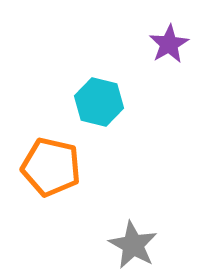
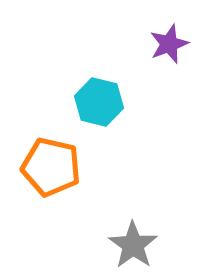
purple star: rotated 9 degrees clockwise
gray star: rotated 6 degrees clockwise
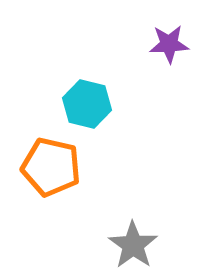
purple star: rotated 18 degrees clockwise
cyan hexagon: moved 12 px left, 2 px down
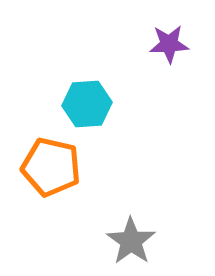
cyan hexagon: rotated 18 degrees counterclockwise
gray star: moved 2 px left, 4 px up
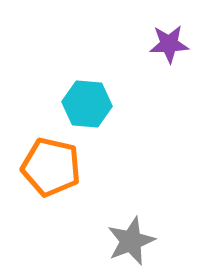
cyan hexagon: rotated 9 degrees clockwise
gray star: rotated 15 degrees clockwise
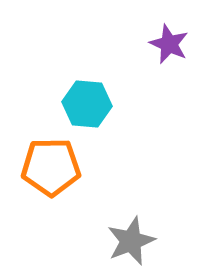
purple star: rotated 27 degrees clockwise
orange pentagon: rotated 14 degrees counterclockwise
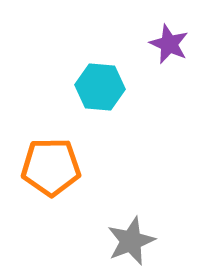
cyan hexagon: moved 13 px right, 17 px up
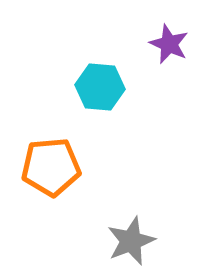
orange pentagon: rotated 4 degrees counterclockwise
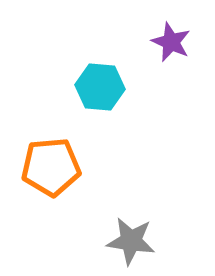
purple star: moved 2 px right, 2 px up
gray star: rotated 30 degrees clockwise
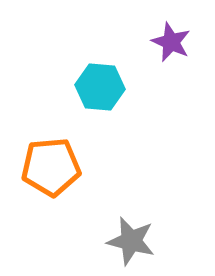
gray star: rotated 6 degrees clockwise
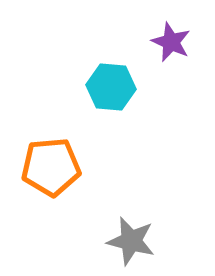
cyan hexagon: moved 11 px right
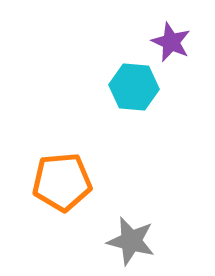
cyan hexagon: moved 23 px right
orange pentagon: moved 11 px right, 15 px down
